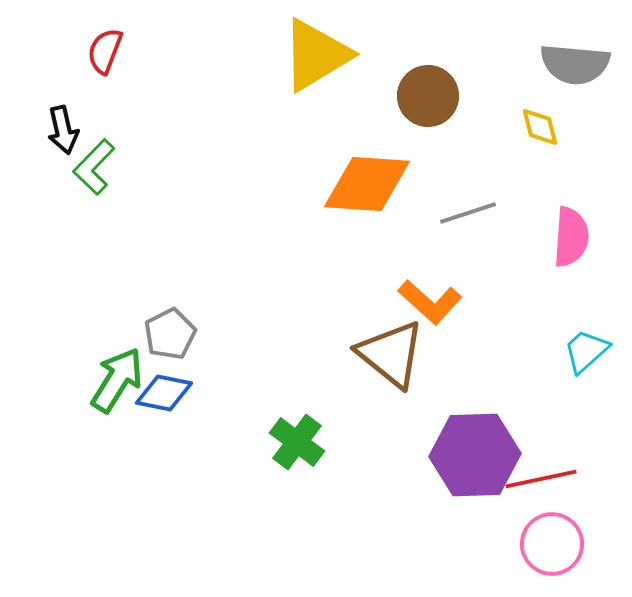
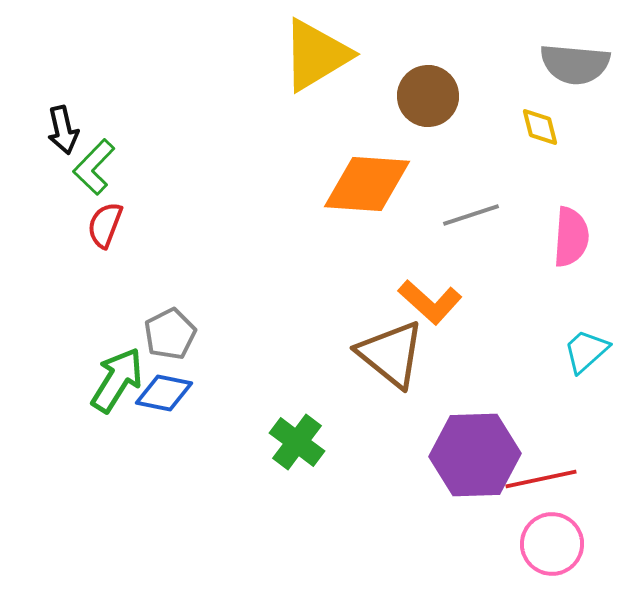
red semicircle: moved 174 px down
gray line: moved 3 px right, 2 px down
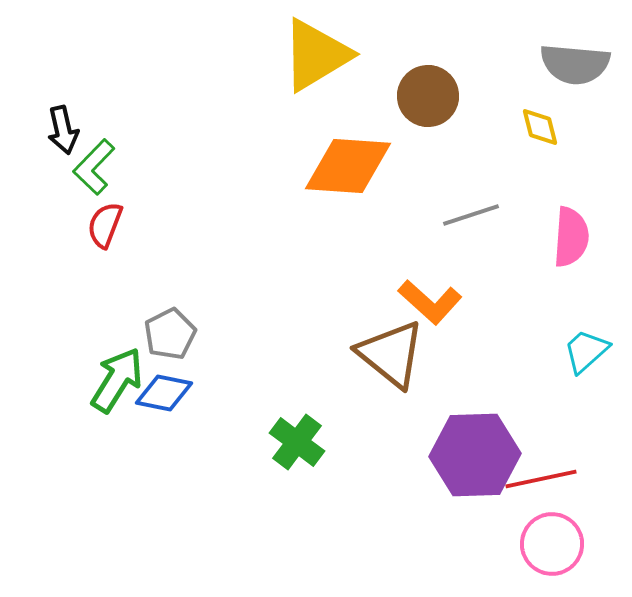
orange diamond: moved 19 px left, 18 px up
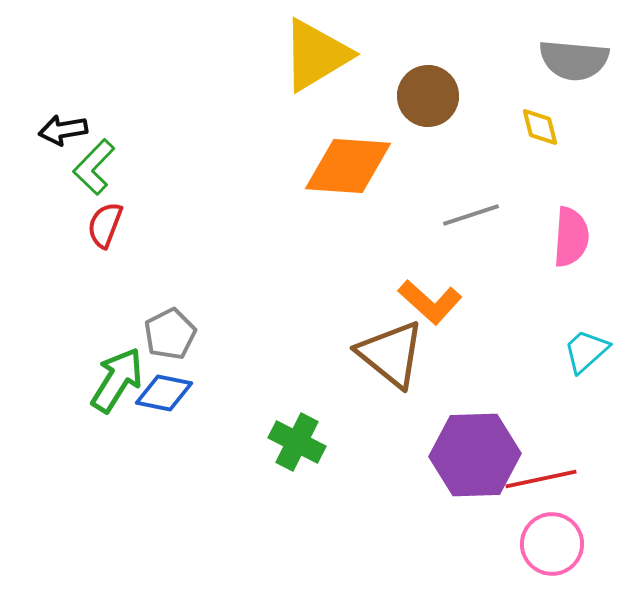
gray semicircle: moved 1 px left, 4 px up
black arrow: rotated 93 degrees clockwise
green cross: rotated 10 degrees counterclockwise
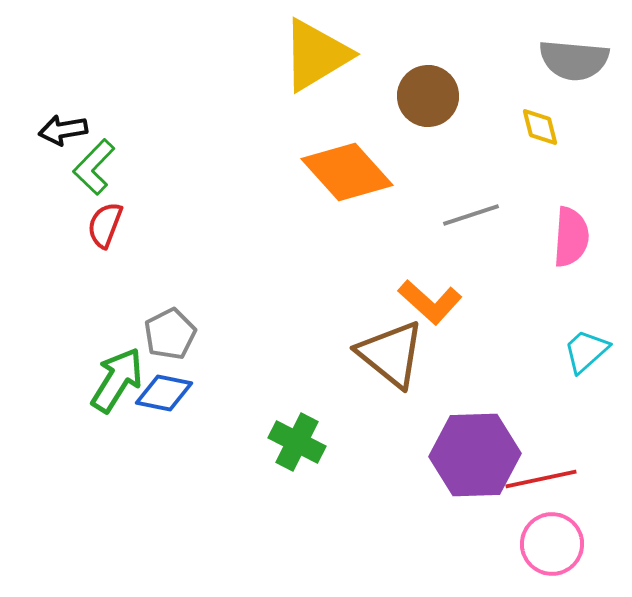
orange diamond: moved 1 px left, 6 px down; rotated 44 degrees clockwise
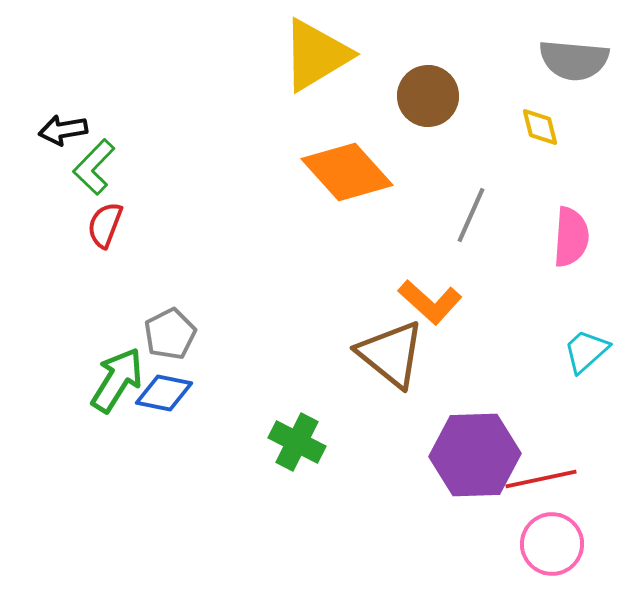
gray line: rotated 48 degrees counterclockwise
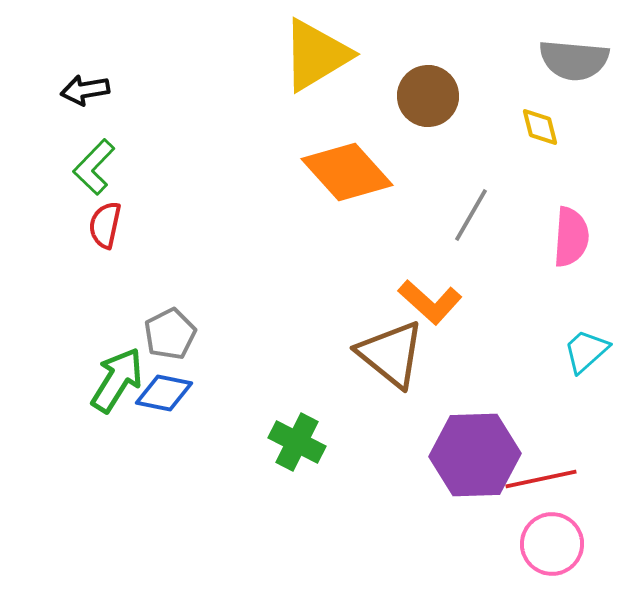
black arrow: moved 22 px right, 40 px up
gray line: rotated 6 degrees clockwise
red semicircle: rotated 9 degrees counterclockwise
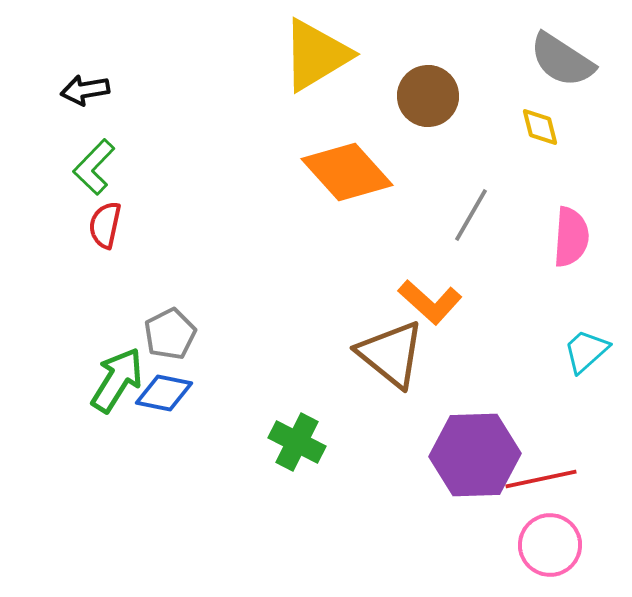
gray semicircle: moved 12 px left; rotated 28 degrees clockwise
pink circle: moved 2 px left, 1 px down
